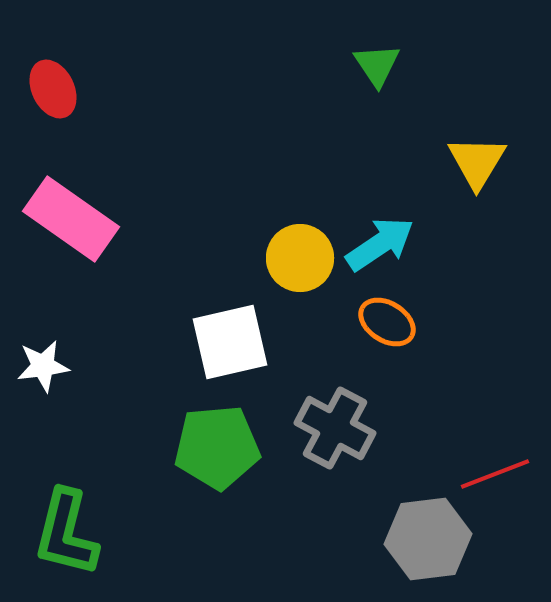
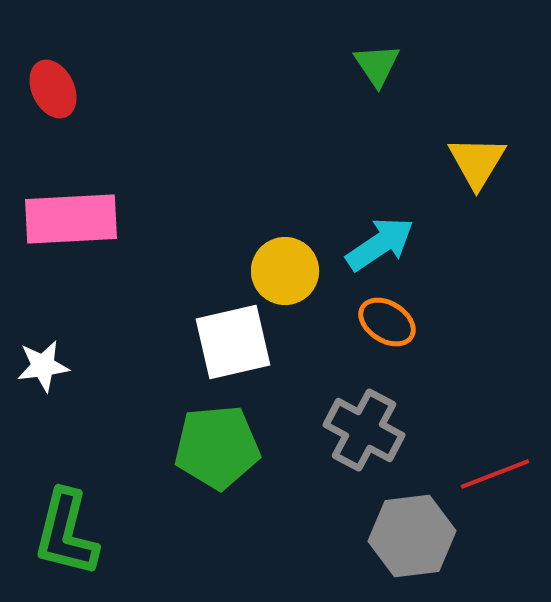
pink rectangle: rotated 38 degrees counterclockwise
yellow circle: moved 15 px left, 13 px down
white square: moved 3 px right
gray cross: moved 29 px right, 2 px down
gray hexagon: moved 16 px left, 3 px up
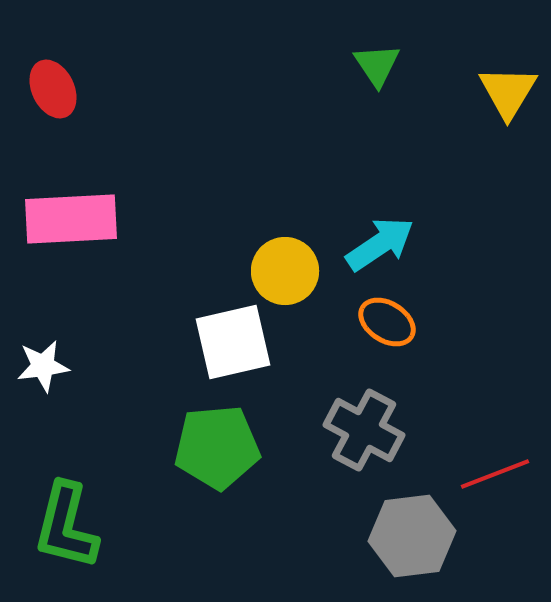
yellow triangle: moved 31 px right, 70 px up
green L-shape: moved 7 px up
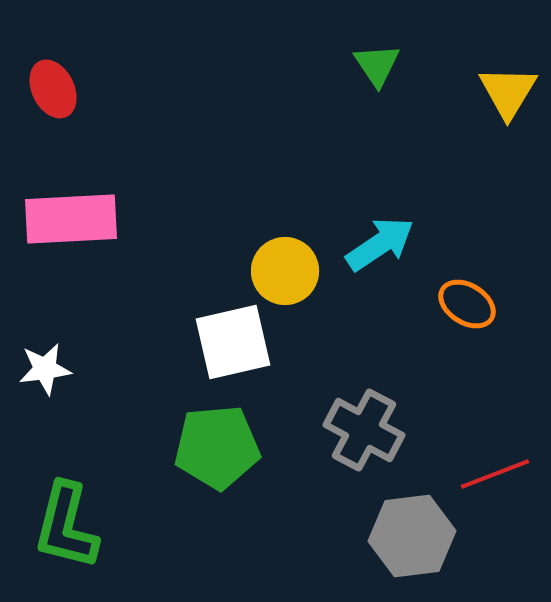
orange ellipse: moved 80 px right, 18 px up
white star: moved 2 px right, 3 px down
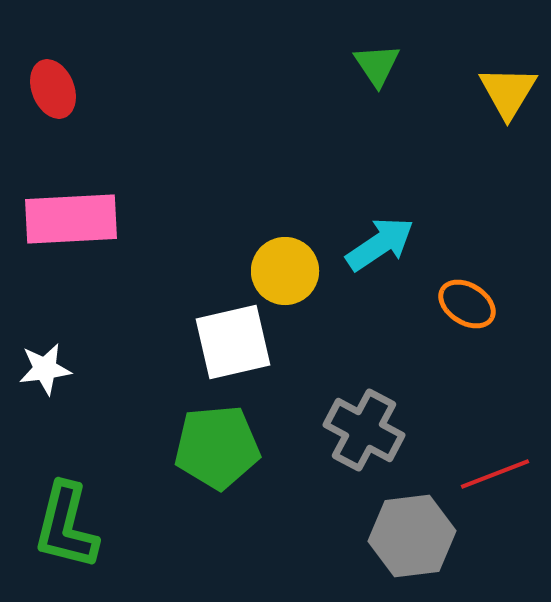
red ellipse: rotated 4 degrees clockwise
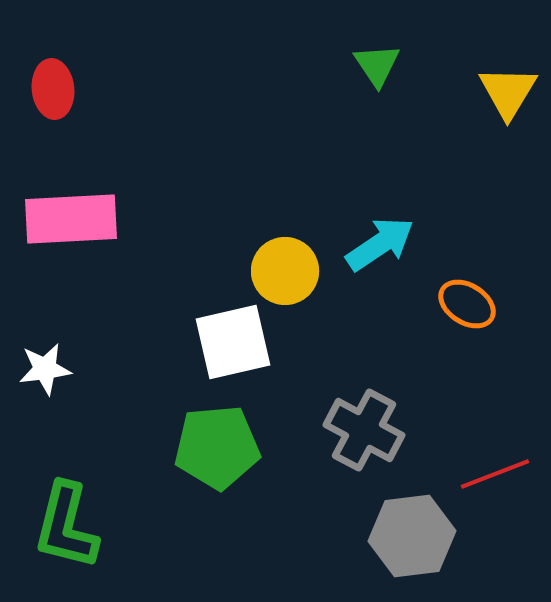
red ellipse: rotated 16 degrees clockwise
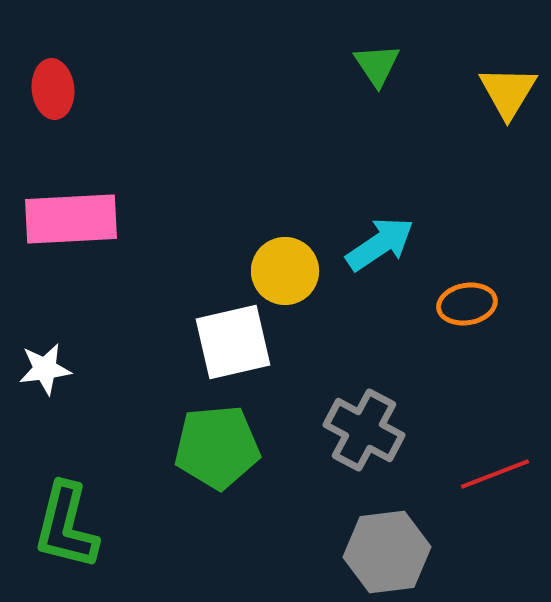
orange ellipse: rotated 42 degrees counterclockwise
gray hexagon: moved 25 px left, 16 px down
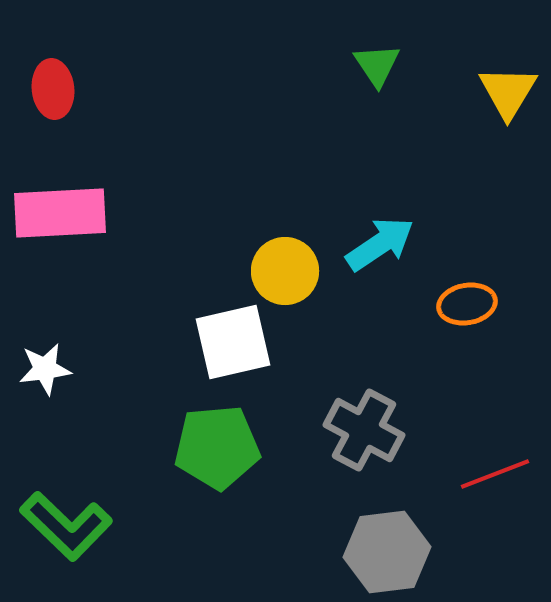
pink rectangle: moved 11 px left, 6 px up
green L-shape: rotated 60 degrees counterclockwise
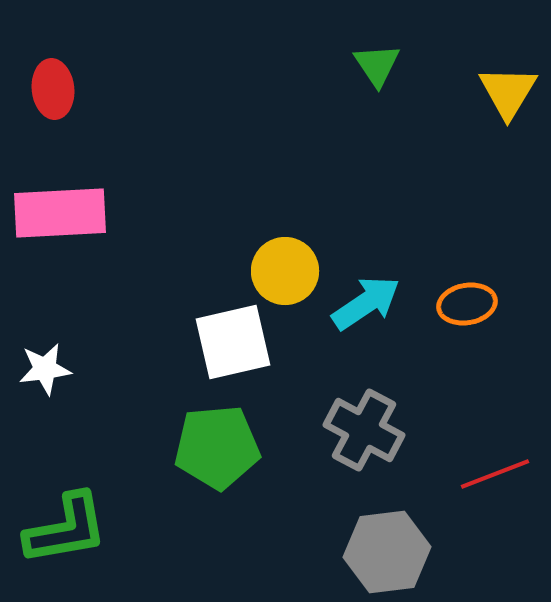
cyan arrow: moved 14 px left, 59 px down
green L-shape: moved 3 px down; rotated 54 degrees counterclockwise
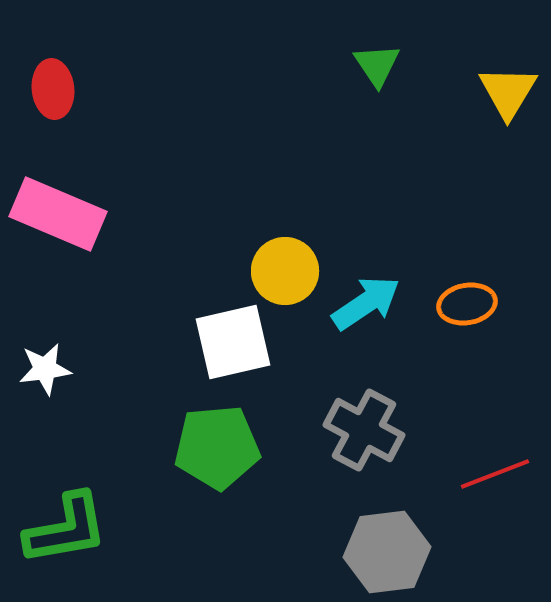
pink rectangle: moved 2 px left, 1 px down; rotated 26 degrees clockwise
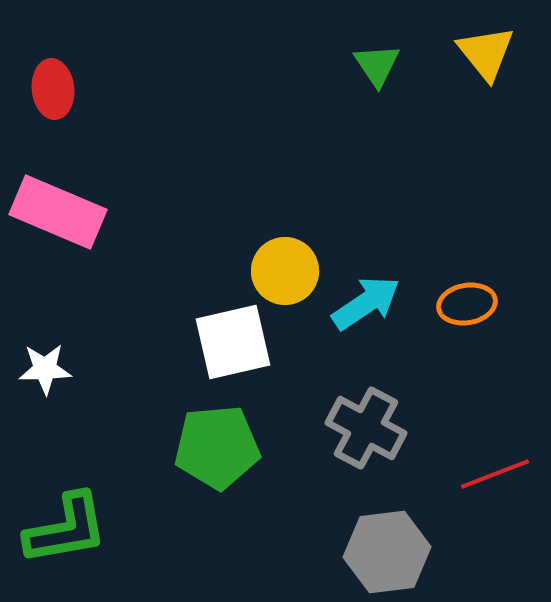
yellow triangle: moved 22 px left, 39 px up; rotated 10 degrees counterclockwise
pink rectangle: moved 2 px up
white star: rotated 6 degrees clockwise
gray cross: moved 2 px right, 2 px up
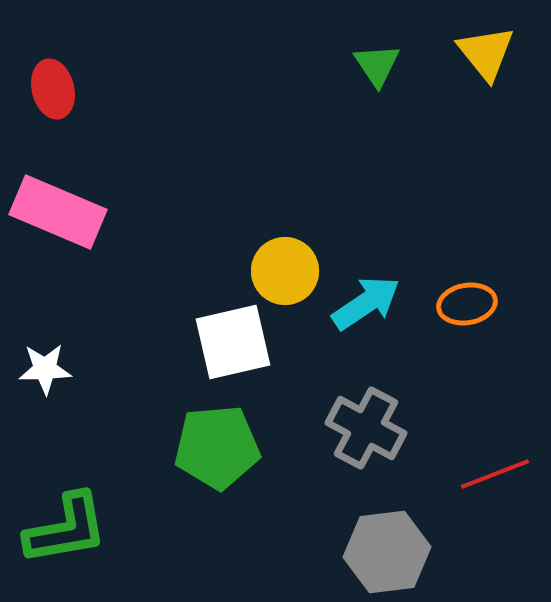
red ellipse: rotated 8 degrees counterclockwise
